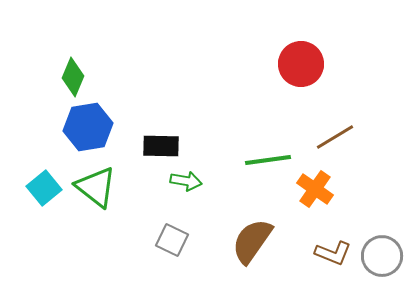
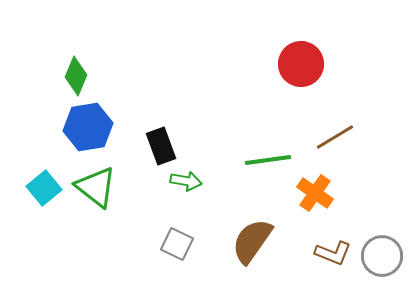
green diamond: moved 3 px right, 1 px up
black rectangle: rotated 69 degrees clockwise
orange cross: moved 4 px down
gray square: moved 5 px right, 4 px down
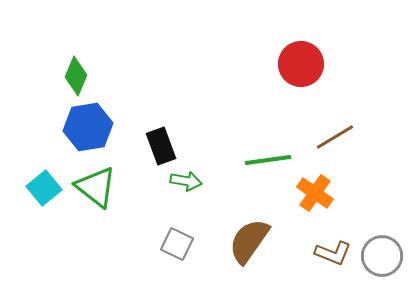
brown semicircle: moved 3 px left
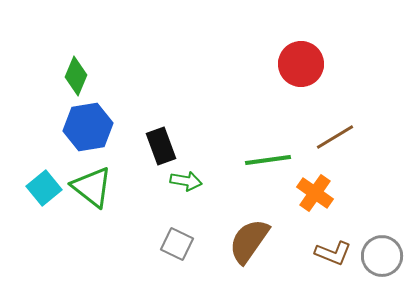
green triangle: moved 4 px left
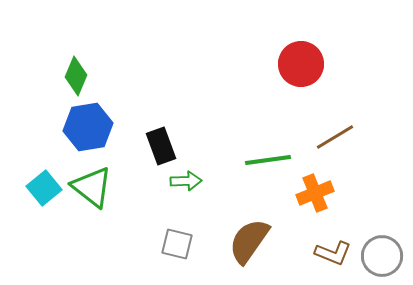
green arrow: rotated 12 degrees counterclockwise
orange cross: rotated 33 degrees clockwise
gray square: rotated 12 degrees counterclockwise
